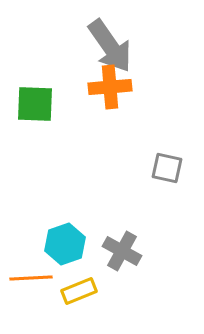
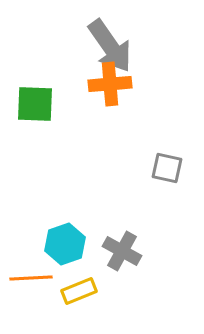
orange cross: moved 3 px up
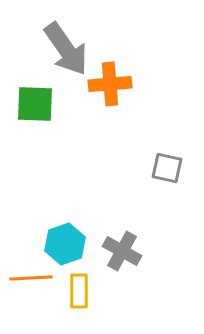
gray arrow: moved 44 px left, 3 px down
yellow rectangle: rotated 68 degrees counterclockwise
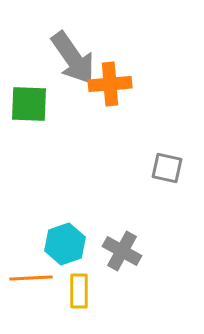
gray arrow: moved 7 px right, 9 px down
green square: moved 6 px left
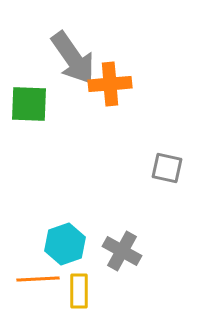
orange line: moved 7 px right, 1 px down
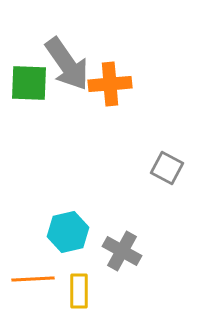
gray arrow: moved 6 px left, 6 px down
green square: moved 21 px up
gray square: rotated 16 degrees clockwise
cyan hexagon: moved 3 px right, 12 px up; rotated 6 degrees clockwise
orange line: moved 5 px left
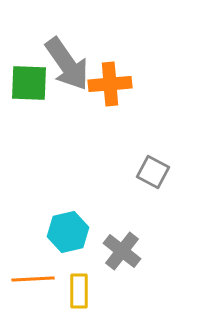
gray square: moved 14 px left, 4 px down
gray cross: rotated 9 degrees clockwise
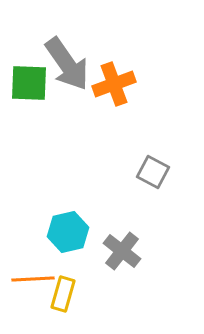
orange cross: moved 4 px right; rotated 15 degrees counterclockwise
yellow rectangle: moved 16 px left, 3 px down; rotated 16 degrees clockwise
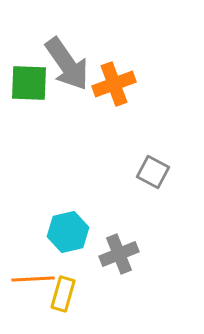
gray cross: moved 3 px left, 3 px down; rotated 30 degrees clockwise
